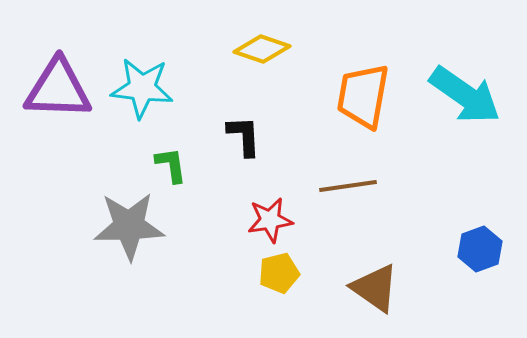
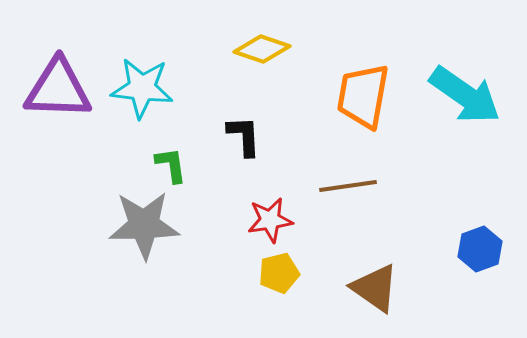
gray star: moved 15 px right, 1 px up
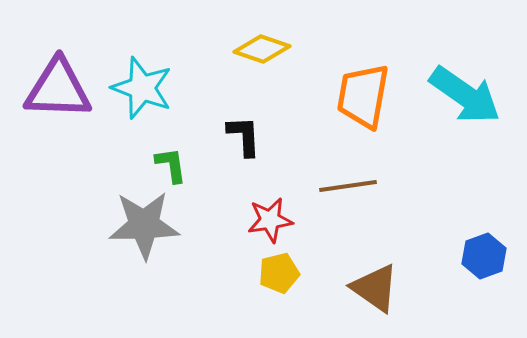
cyan star: rotated 14 degrees clockwise
blue hexagon: moved 4 px right, 7 px down
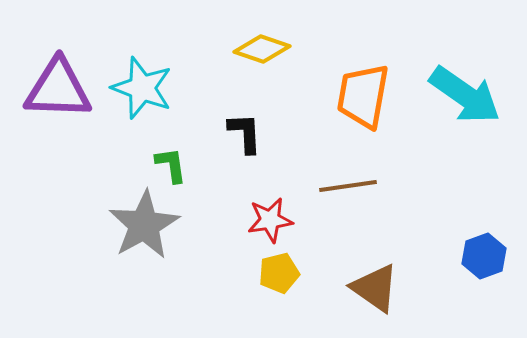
black L-shape: moved 1 px right, 3 px up
gray star: rotated 28 degrees counterclockwise
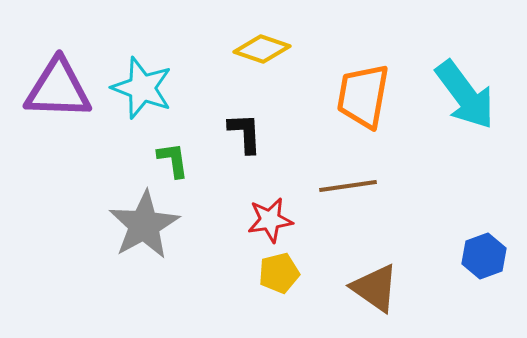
cyan arrow: rotated 18 degrees clockwise
green L-shape: moved 2 px right, 5 px up
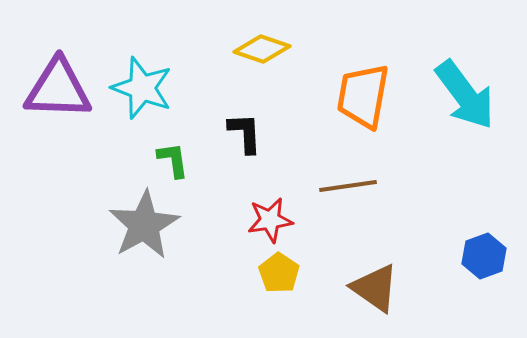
yellow pentagon: rotated 24 degrees counterclockwise
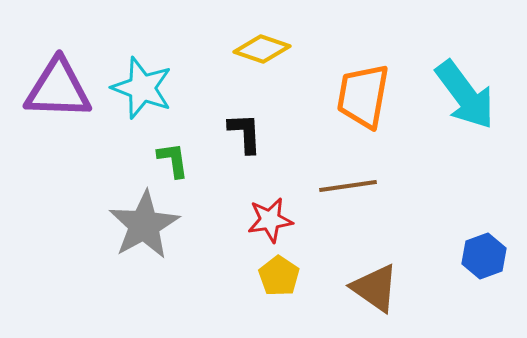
yellow pentagon: moved 3 px down
